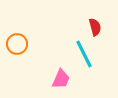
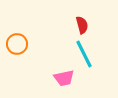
red semicircle: moved 13 px left, 2 px up
pink trapezoid: moved 3 px right, 1 px up; rotated 55 degrees clockwise
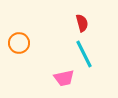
red semicircle: moved 2 px up
orange circle: moved 2 px right, 1 px up
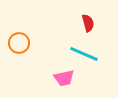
red semicircle: moved 6 px right
cyan line: rotated 40 degrees counterclockwise
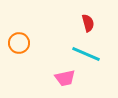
cyan line: moved 2 px right
pink trapezoid: moved 1 px right
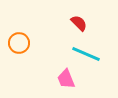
red semicircle: moved 9 px left; rotated 30 degrees counterclockwise
pink trapezoid: moved 1 px right, 1 px down; rotated 80 degrees clockwise
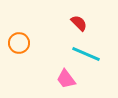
pink trapezoid: rotated 15 degrees counterclockwise
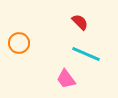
red semicircle: moved 1 px right, 1 px up
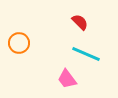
pink trapezoid: moved 1 px right
